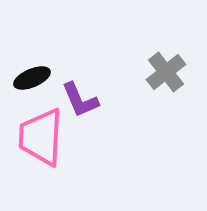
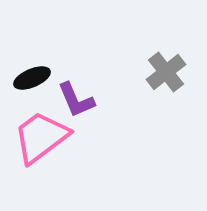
purple L-shape: moved 4 px left
pink trapezoid: rotated 50 degrees clockwise
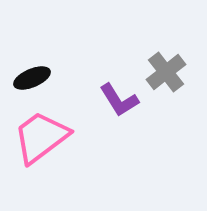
purple L-shape: moved 43 px right; rotated 9 degrees counterclockwise
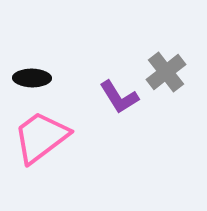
black ellipse: rotated 24 degrees clockwise
purple L-shape: moved 3 px up
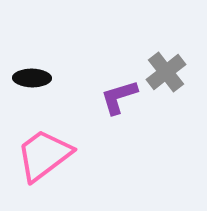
purple L-shape: rotated 105 degrees clockwise
pink trapezoid: moved 3 px right, 18 px down
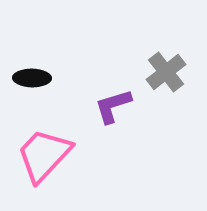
purple L-shape: moved 6 px left, 9 px down
pink trapezoid: rotated 10 degrees counterclockwise
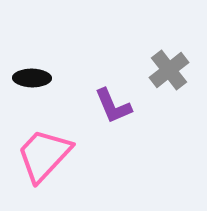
gray cross: moved 3 px right, 2 px up
purple L-shape: rotated 96 degrees counterclockwise
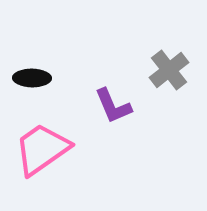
pink trapezoid: moved 2 px left, 6 px up; rotated 12 degrees clockwise
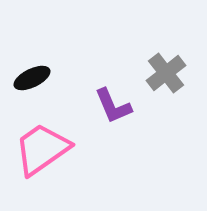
gray cross: moved 3 px left, 3 px down
black ellipse: rotated 27 degrees counterclockwise
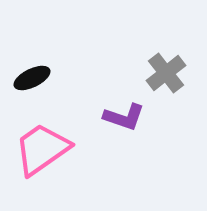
purple L-shape: moved 11 px right, 11 px down; rotated 48 degrees counterclockwise
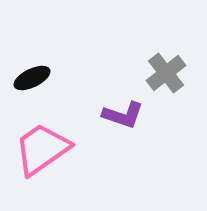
purple L-shape: moved 1 px left, 2 px up
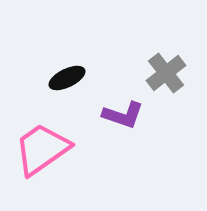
black ellipse: moved 35 px right
